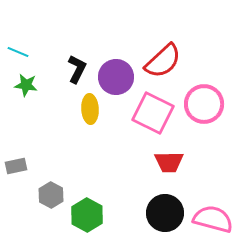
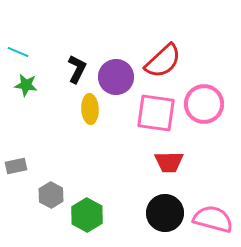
pink square: moved 3 px right; rotated 18 degrees counterclockwise
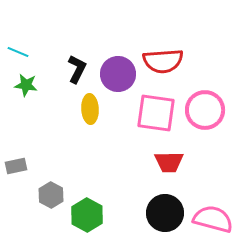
red semicircle: rotated 39 degrees clockwise
purple circle: moved 2 px right, 3 px up
pink circle: moved 1 px right, 6 px down
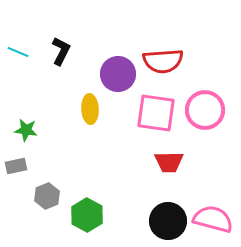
black L-shape: moved 16 px left, 18 px up
green star: moved 45 px down
gray hexagon: moved 4 px left, 1 px down; rotated 10 degrees clockwise
black circle: moved 3 px right, 8 px down
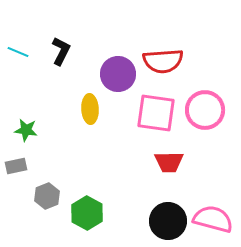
green hexagon: moved 2 px up
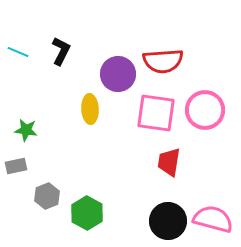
red trapezoid: rotated 100 degrees clockwise
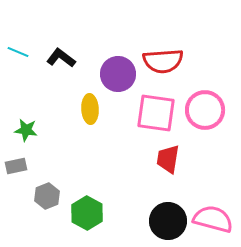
black L-shape: moved 7 px down; rotated 80 degrees counterclockwise
red trapezoid: moved 1 px left, 3 px up
